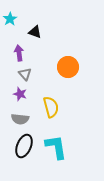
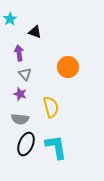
black ellipse: moved 2 px right, 2 px up
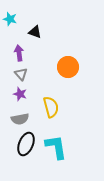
cyan star: rotated 24 degrees counterclockwise
gray triangle: moved 4 px left
gray semicircle: rotated 18 degrees counterclockwise
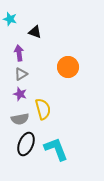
gray triangle: rotated 40 degrees clockwise
yellow semicircle: moved 8 px left, 2 px down
cyan L-shape: moved 2 px down; rotated 12 degrees counterclockwise
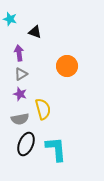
orange circle: moved 1 px left, 1 px up
cyan L-shape: rotated 16 degrees clockwise
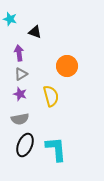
yellow semicircle: moved 8 px right, 13 px up
black ellipse: moved 1 px left, 1 px down
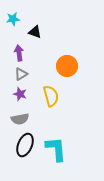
cyan star: moved 3 px right; rotated 24 degrees counterclockwise
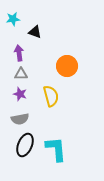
gray triangle: rotated 32 degrees clockwise
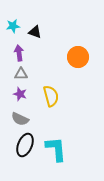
cyan star: moved 7 px down
orange circle: moved 11 px right, 9 px up
gray semicircle: rotated 36 degrees clockwise
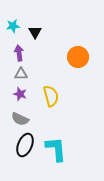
black triangle: rotated 40 degrees clockwise
